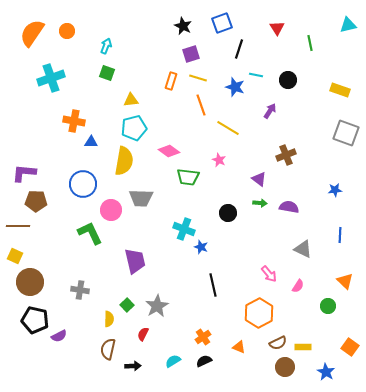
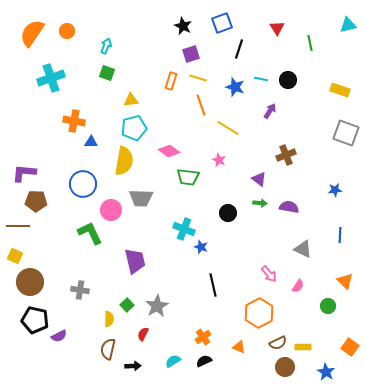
cyan line at (256, 75): moved 5 px right, 4 px down
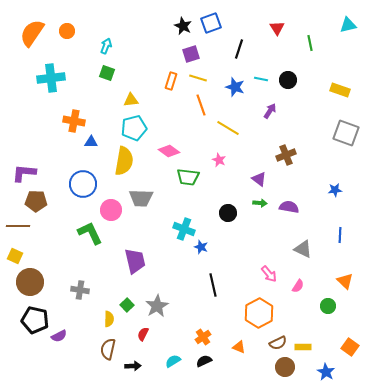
blue square at (222, 23): moved 11 px left
cyan cross at (51, 78): rotated 12 degrees clockwise
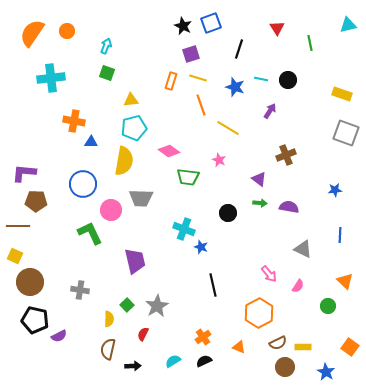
yellow rectangle at (340, 90): moved 2 px right, 4 px down
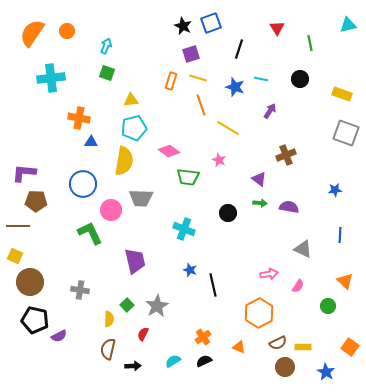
black circle at (288, 80): moved 12 px right, 1 px up
orange cross at (74, 121): moved 5 px right, 3 px up
blue star at (201, 247): moved 11 px left, 23 px down
pink arrow at (269, 274): rotated 60 degrees counterclockwise
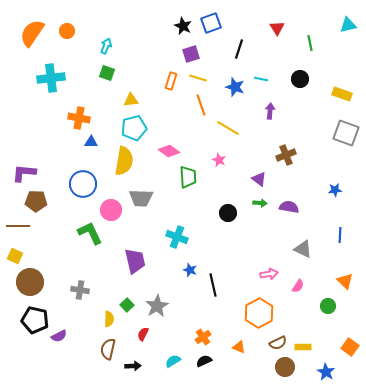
purple arrow at (270, 111): rotated 28 degrees counterclockwise
green trapezoid at (188, 177): rotated 100 degrees counterclockwise
cyan cross at (184, 229): moved 7 px left, 8 px down
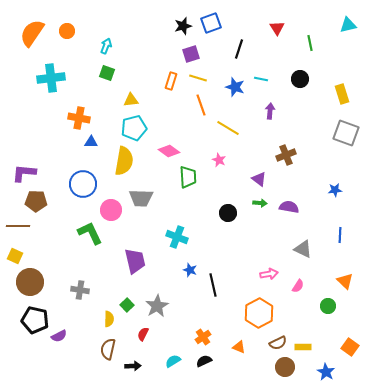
black star at (183, 26): rotated 30 degrees clockwise
yellow rectangle at (342, 94): rotated 54 degrees clockwise
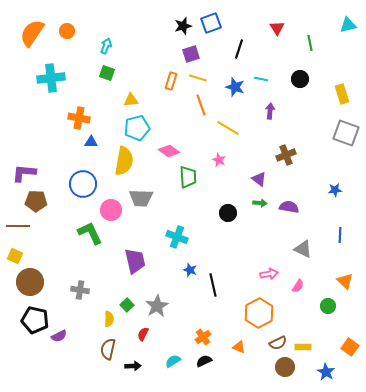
cyan pentagon at (134, 128): moved 3 px right
